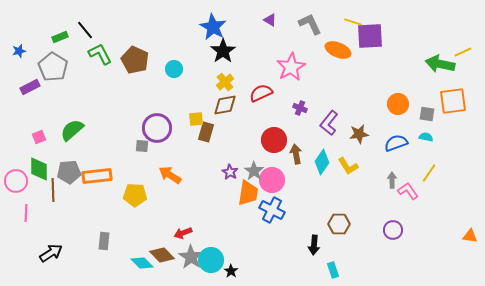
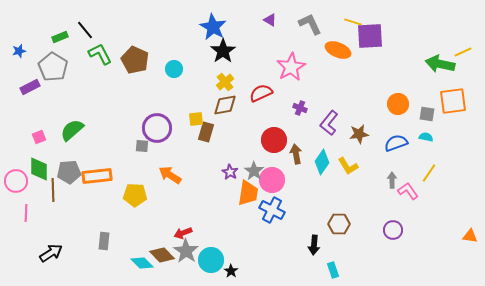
gray star at (191, 257): moved 5 px left, 6 px up
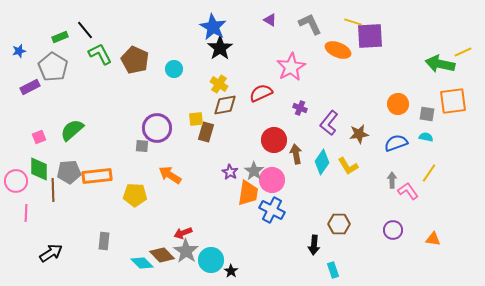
black star at (223, 51): moved 3 px left, 3 px up
yellow cross at (225, 82): moved 6 px left, 2 px down; rotated 18 degrees counterclockwise
orange triangle at (470, 236): moved 37 px left, 3 px down
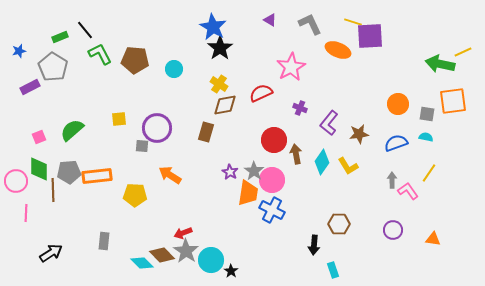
brown pentagon at (135, 60): rotated 20 degrees counterclockwise
yellow square at (196, 119): moved 77 px left
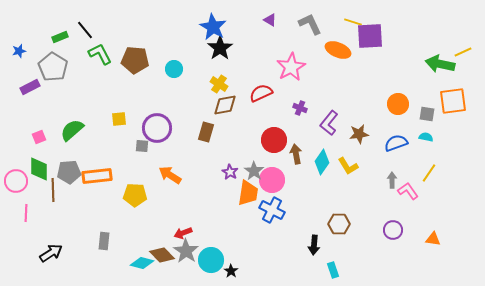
cyan diamond at (142, 263): rotated 30 degrees counterclockwise
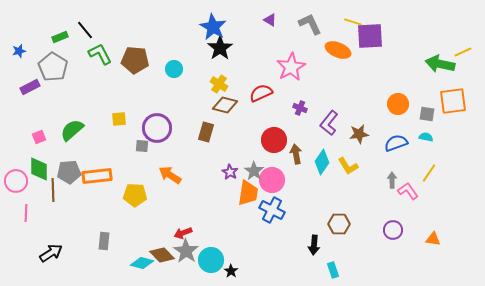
brown diamond at (225, 105): rotated 25 degrees clockwise
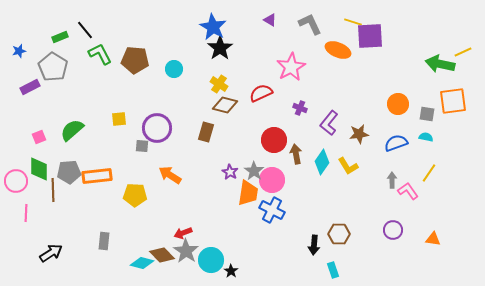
brown hexagon at (339, 224): moved 10 px down
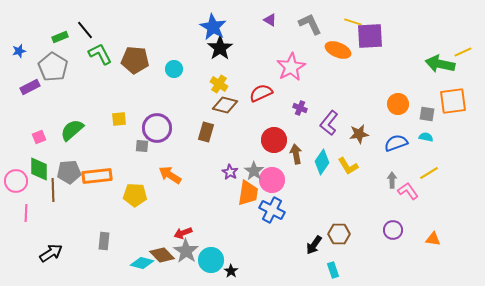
yellow line at (429, 173): rotated 24 degrees clockwise
black arrow at (314, 245): rotated 30 degrees clockwise
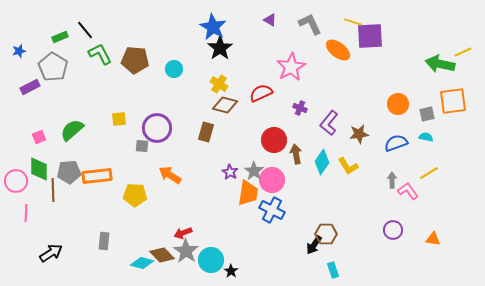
orange ellipse at (338, 50): rotated 15 degrees clockwise
gray square at (427, 114): rotated 21 degrees counterclockwise
brown hexagon at (339, 234): moved 13 px left
